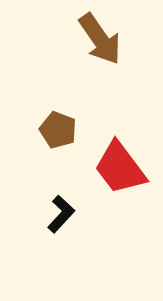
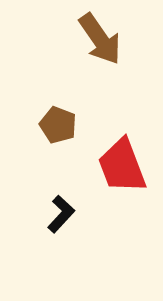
brown pentagon: moved 5 px up
red trapezoid: moved 2 px right, 2 px up; rotated 16 degrees clockwise
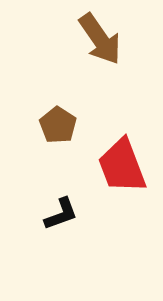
brown pentagon: rotated 12 degrees clockwise
black L-shape: rotated 27 degrees clockwise
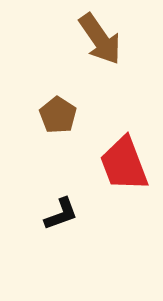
brown pentagon: moved 10 px up
red trapezoid: moved 2 px right, 2 px up
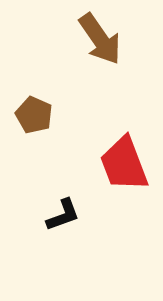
brown pentagon: moved 24 px left; rotated 9 degrees counterclockwise
black L-shape: moved 2 px right, 1 px down
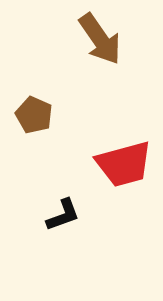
red trapezoid: rotated 84 degrees counterclockwise
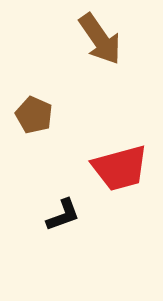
red trapezoid: moved 4 px left, 4 px down
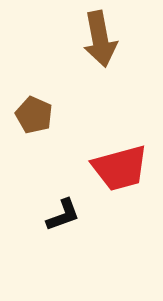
brown arrow: rotated 24 degrees clockwise
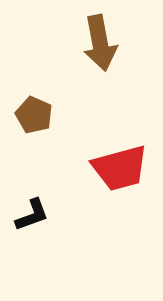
brown arrow: moved 4 px down
black L-shape: moved 31 px left
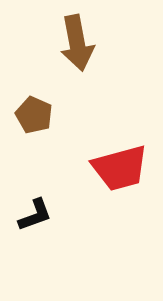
brown arrow: moved 23 px left
black L-shape: moved 3 px right
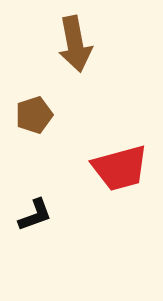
brown arrow: moved 2 px left, 1 px down
brown pentagon: rotated 30 degrees clockwise
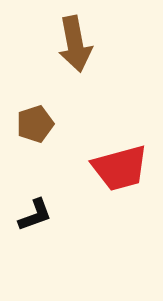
brown pentagon: moved 1 px right, 9 px down
